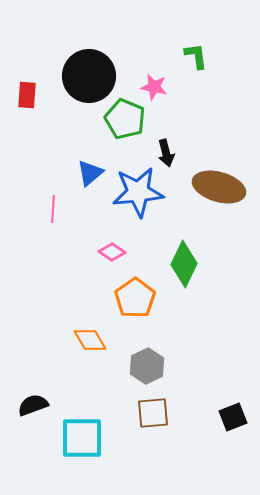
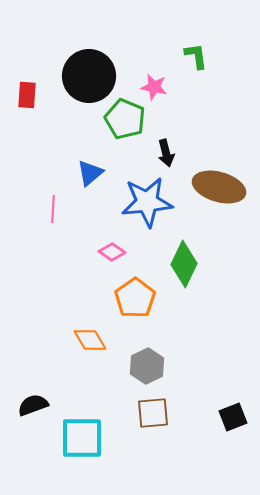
blue star: moved 9 px right, 10 px down
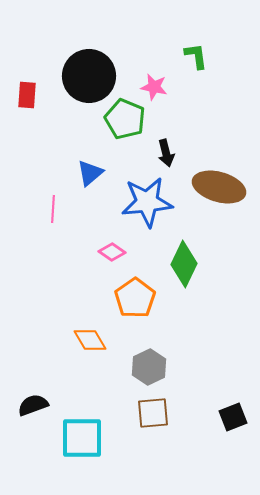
gray hexagon: moved 2 px right, 1 px down
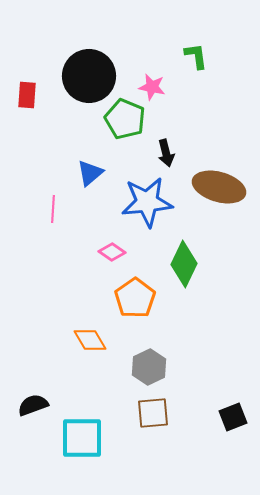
pink star: moved 2 px left
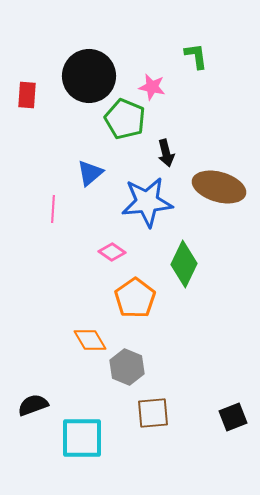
gray hexagon: moved 22 px left; rotated 12 degrees counterclockwise
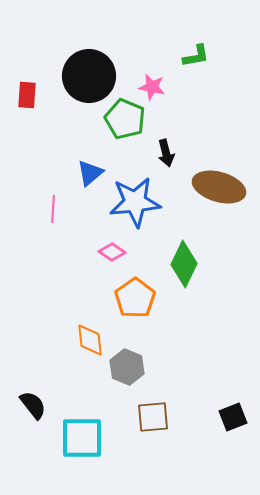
green L-shape: rotated 88 degrees clockwise
blue star: moved 12 px left
orange diamond: rotated 24 degrees clockwise
black semicircle: rotated 72 degrees clockwise
brown square: moved 4 px down
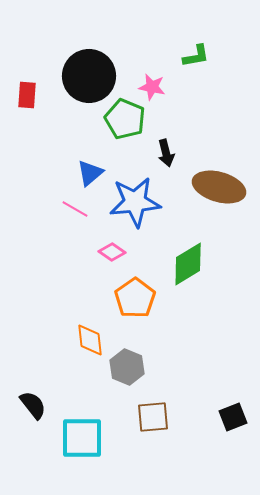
pink line: moved 22 px right; rotated 64 degrees counterclockwise
green diamond: moved 4 px right; rotated 33 degrees clockwise
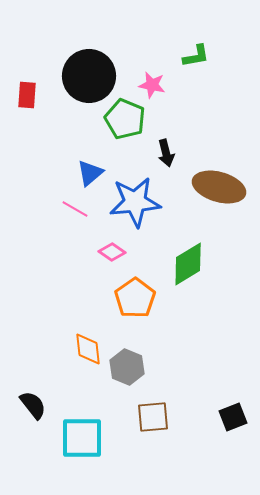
pink star: moved 2 px up
orange diamond: moved 2 px left, 9 px down
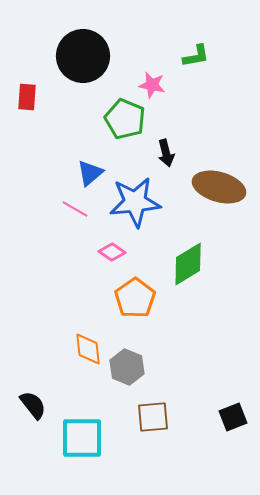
black circle: moved 6 px left, 20 px up
red rectangle: moved 2 px down
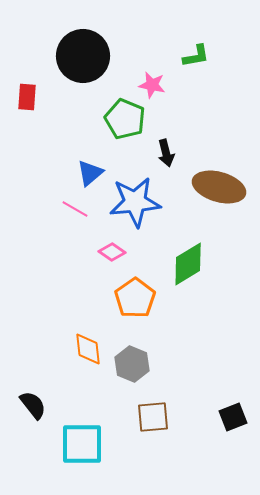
gray hexagon: moved 5 px right, 3 px up
cyan square: moved 6 px down
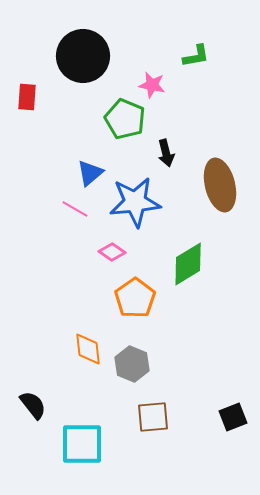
brown ellipse: moved 1 px right, 2 px up; rotated 60 degrees clockwise
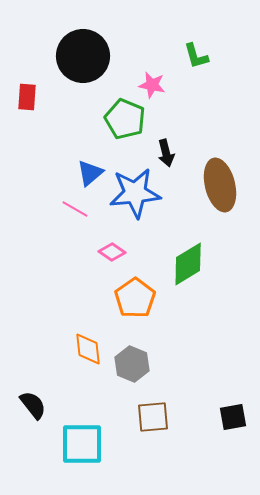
green L-shape: rotated 84 degrees clockwise
blue star: moved 9 px up
black square: rotated 12 degrees clockwise
